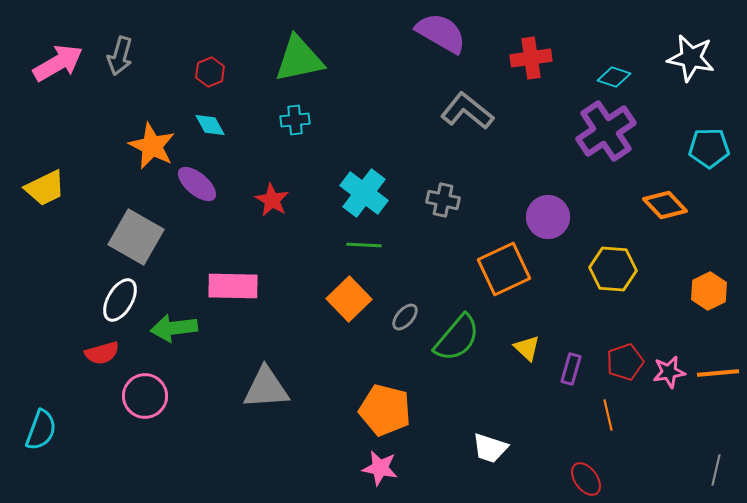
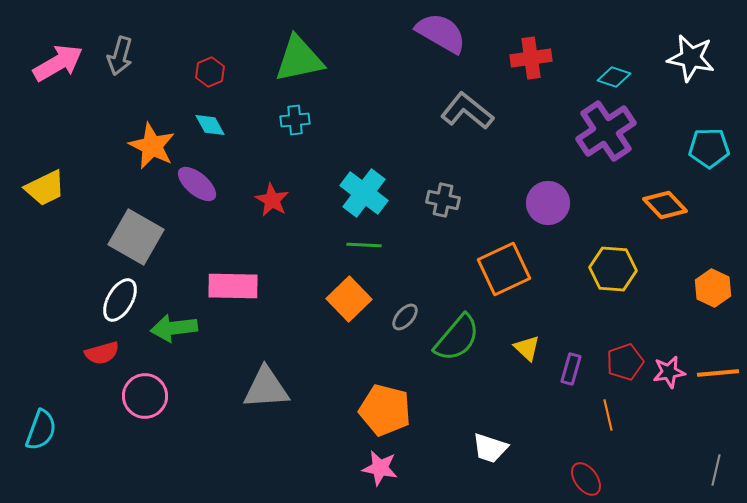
purple circle at (548, 217): moved 14 px up
orange hexagon at (709, 291): moved 4 px right, 3 px up; rotated 9 degrees counterclockwise
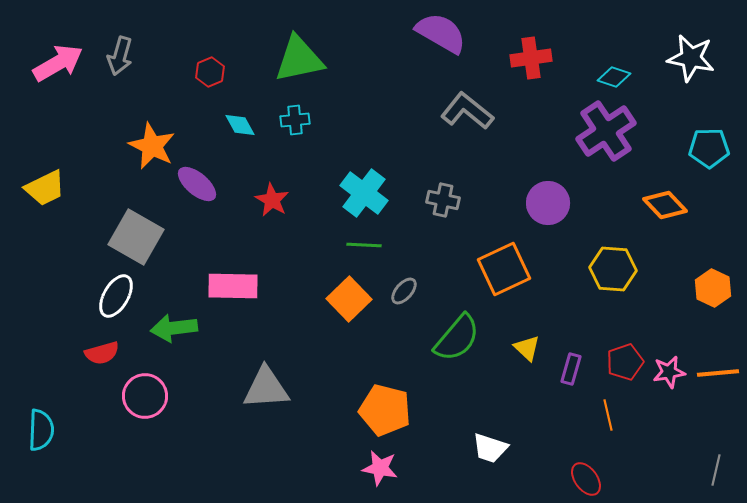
cyan diamond at (210, 125): moved 30 px right
white ellipse at (120, 300): moved 4 px left, 4 px up
gray ellipse at (405, 317): moved 1 px left, 26 px up
cyan semicircle at (41, 430): rotated 18 degrees counterclockwise
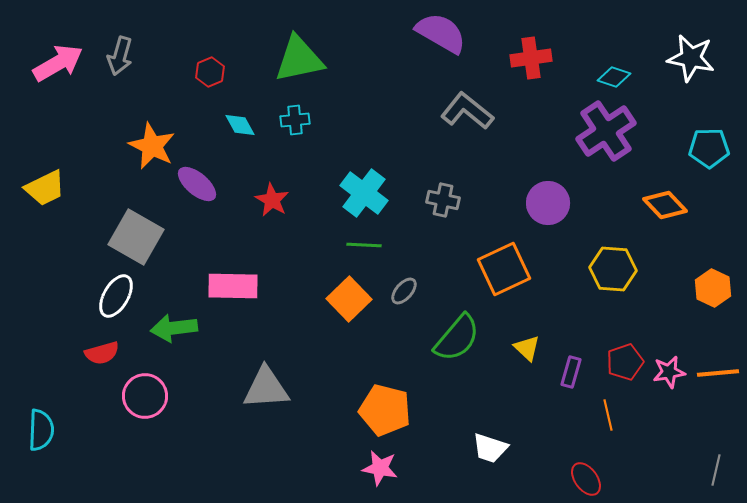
purple rectangle at (571, 369): moved 3 px down
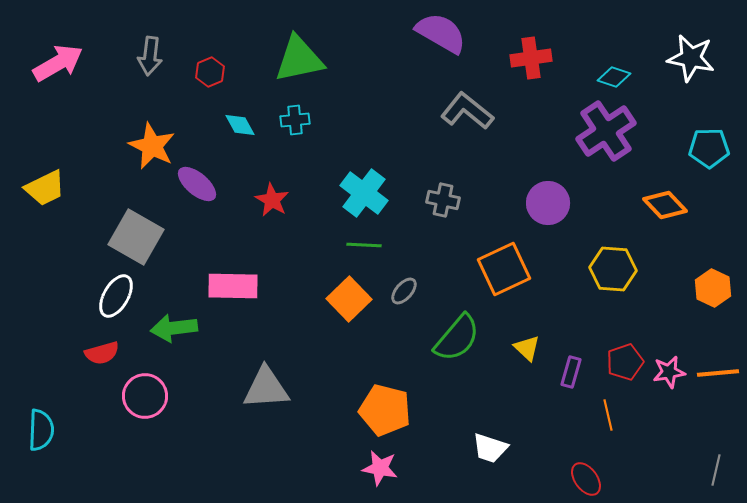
gray arrow at (120, 56): moved 30 px right; rotated 9 degrees counterclockwise
